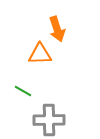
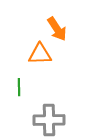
orange arrow: rotated 15 degrees counterclockwise
green line: moved 4 px left, 4 px up; rotated 60 degrees clockwise
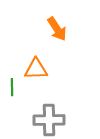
orange triangle: moved 4 px left, 15 px down
green line: moved 7 px left
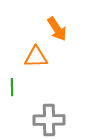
orange triangle: moved 12 px up
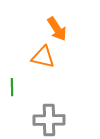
orange triangle: moved 7 px right; rotated 15 degrees clockwise
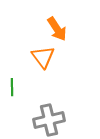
orange triangle: rotated 40 degrees clockwise
gray cross: rotated 12 degrees counterclockwise
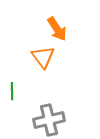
green line: moved 4 px down
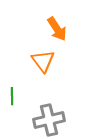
orange triangle: moved 4 px down
green line: moved 5 px down
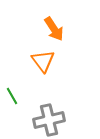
orange arrow: moved 3 px left
green line: rotated 30 degrees counterclockwise
